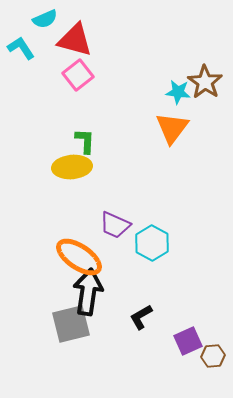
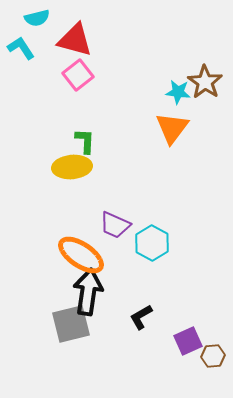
cyan semicircle: moved 8 px left, 1 px up; rotated 10 degrees clockwise
orange ellipse: moved 2 px right, 2 px up
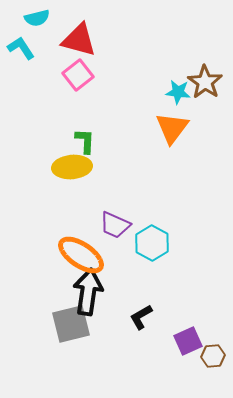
red triangle: moved 4 px right
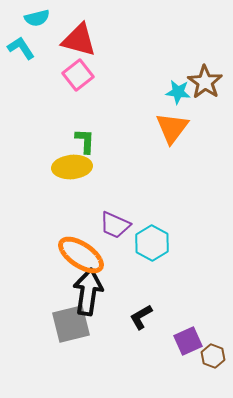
brown hexagon: rotated 25 degrees clockwise
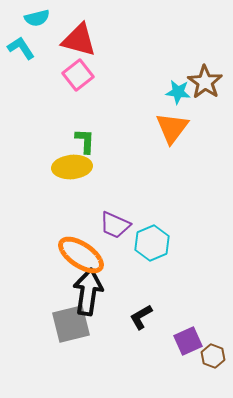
cyan hexagon: rotated 8 degrees clockwise
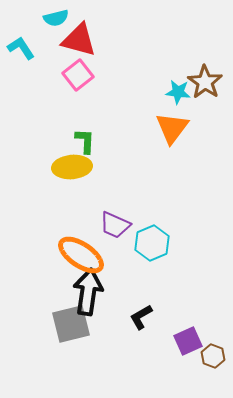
cyan semicircle: moved 19 px right
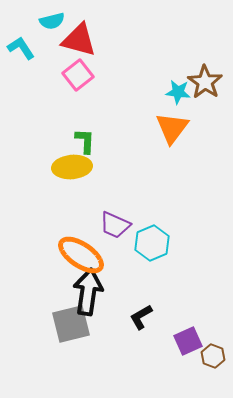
cyan semicircle: moved 4 px left, 3 px down
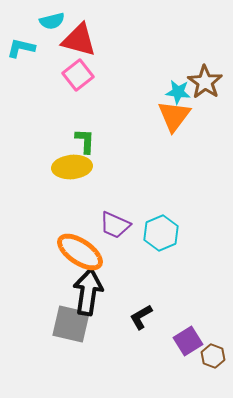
cyan L-shape: rotated 44 degrees counterclockwise
orange triangle: moved 2 px right, 12 px up
cyan hexagon: moved 9 px right, 10 px up
orange ellipse: moved 1 px left, 3 px up
gray square: rotated 27 degrees clockwise
purple square: rotated 8 degrees counterclockwise
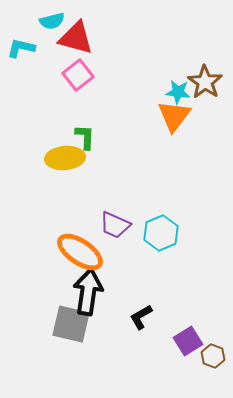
red triangle: moved 3 px left, 2 px up
green L-shape: moved 4 px up
yellow ellipse: moved 7 px left, 9 px up
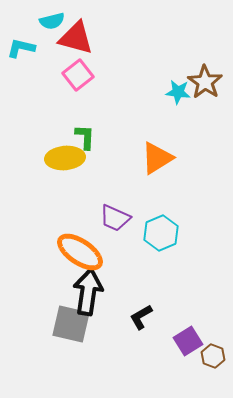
orange triangle: moved 17 px left, 42 px down; rotated 21 degrees clockwise
purple trapezoid: moved 7 px up
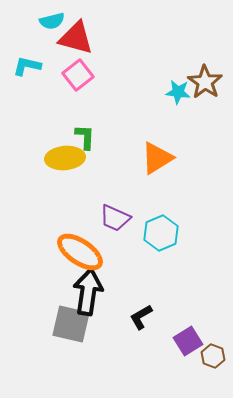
cyan L-shape: moved 6 px right, 18 px down
